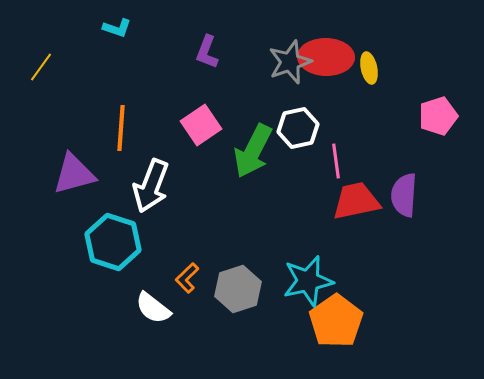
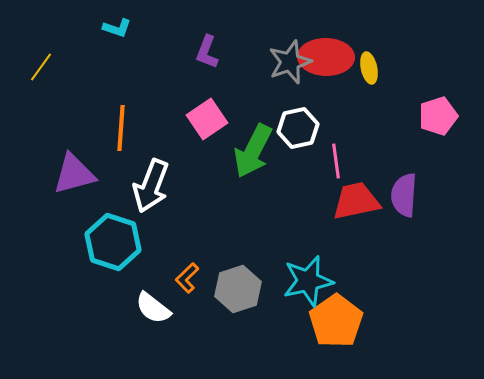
pink square: moved 6 px right, 6 px up
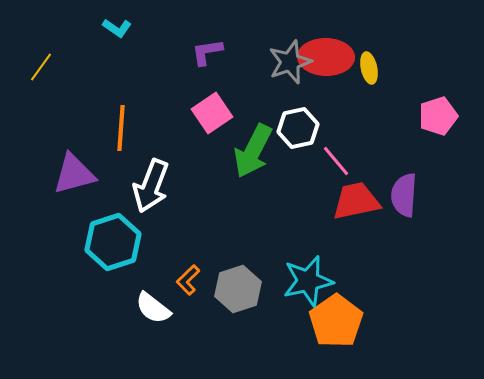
cyan L-shape: rotated 16 degrees clockwise
purple L-shape: rotated 60 degrees clockwise
pink square: moved 5 px right, 6 px up
pink line: rotated 32 degrees counterclockwise
cyan hexagon: rotated 24 degrees clockwise
orange L-shape: moved 1 px right, 2 px down
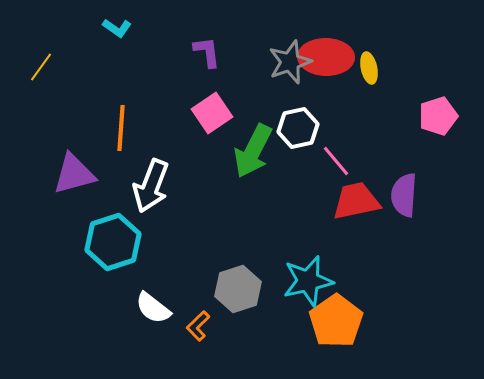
purple L-shape: rotated 92 degrees clockwise
orange L-shape: moved 10 px right, 46 px down
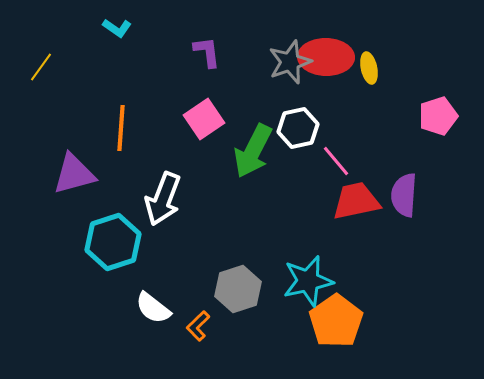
pink square: moved 8 px left, 6 px down
white arrow: moved 12 px right, 13 px down
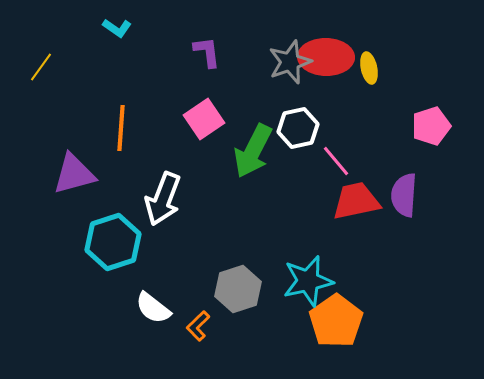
pink pentagon: moved 7 px left, 10 px down
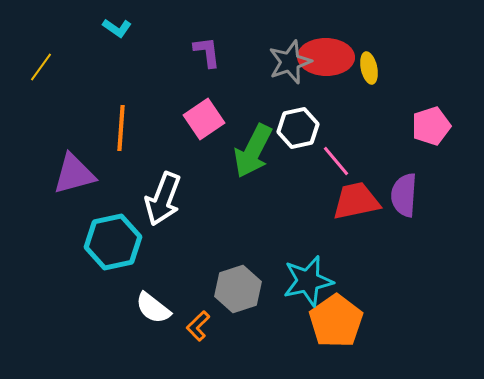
cyan hexagon: rotated 6 degrees clockwise
